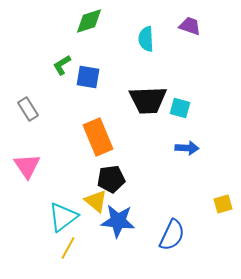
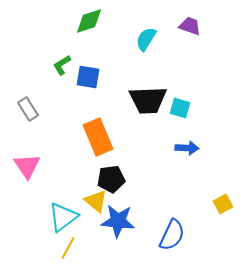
cyan semicircle: rotated 35 degrees clockwise
yellow square: rotated 12 degrees counterclockwise
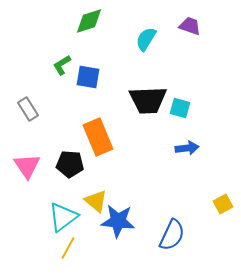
blue arrow: rotated 10 degrees counterclockwise
black pentagon: moved 41 px left, 15 px up; rotated 12 degrees clockwise
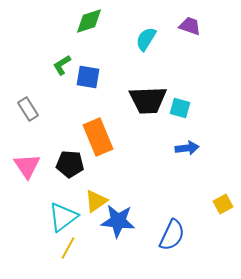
yellow triangle: rotated 45 degrees clockwise
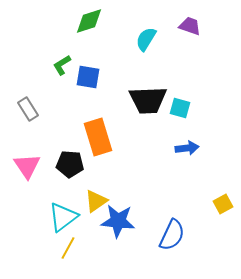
orange rectangle: rotated 6 degrees clockwise
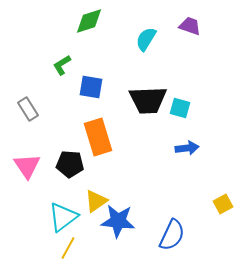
blue square: moved 3 px right, 10 px down
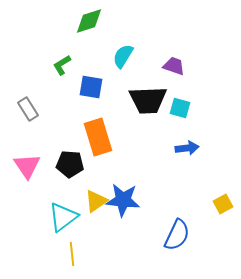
purple trapezoid: moved 16 px left, 40 px down
cyan semicircle: moved 23 px left, 17 px down
blue star: moved 5 px right, 21 px up
blue semicircle: moved 5 px right
yellow line: moved 4 px right, 6 px down; rotated 35 degrees counterclockwise
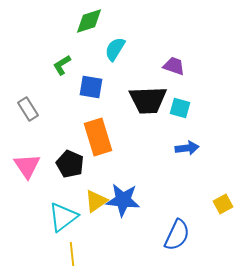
cyan semicircle: moved 8 px left, 7 px up
black pentagon: rotated 20 degrees clockwise
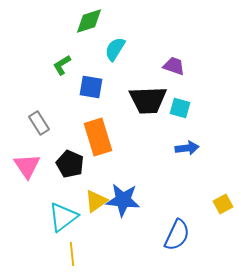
gray rectangle: moved 11 px right, 14 px down
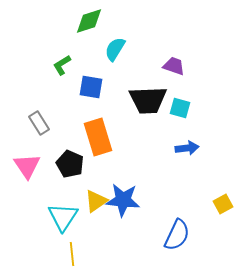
cyan triangle: rotated 20 degrees counterclockwise
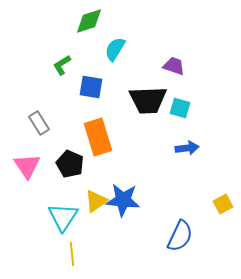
blue semicircle: moved 3 px right, 1 px down
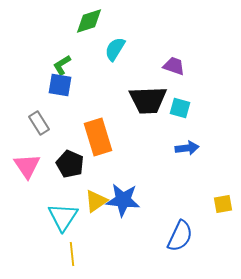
blue square: moved 31 px left, 2 px up
yellow square: rotated 18 degrees clockwise
